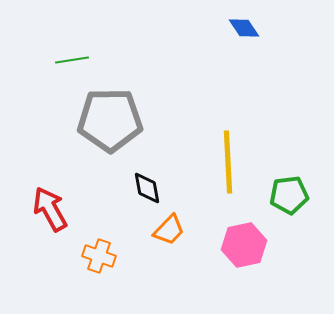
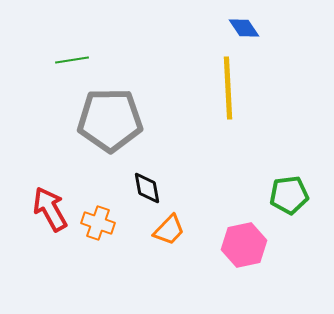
yellow line: moved 74 px up
orange cross: moved 1 px left, 33 px up
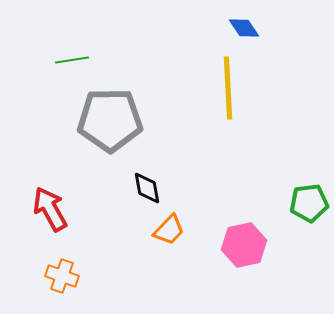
green pentagon: moved 20 px right, 8 px down
orange cross: moved 36 px left, 53 px down
